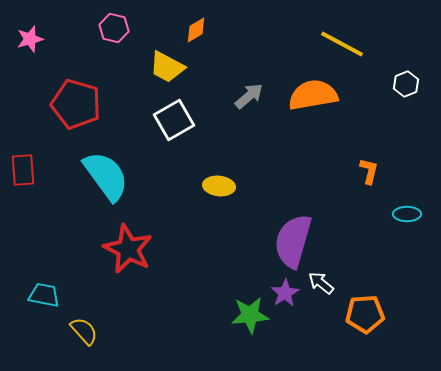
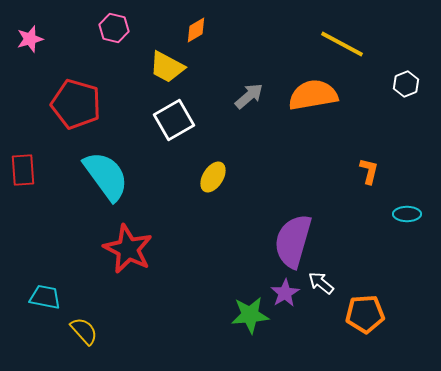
yellow ellipse: moved 6 px left, 9 px up; rotated 64 degrees counterclockwise
cyan trapezoid: moved 1 px right, 2 px down
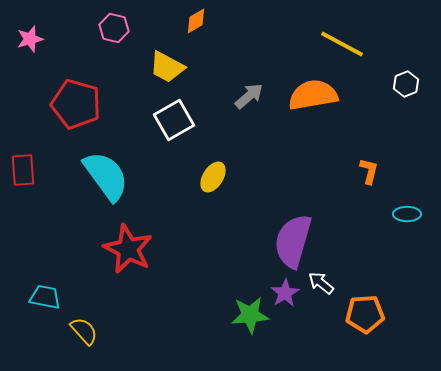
orange diamond: moved 9 px up
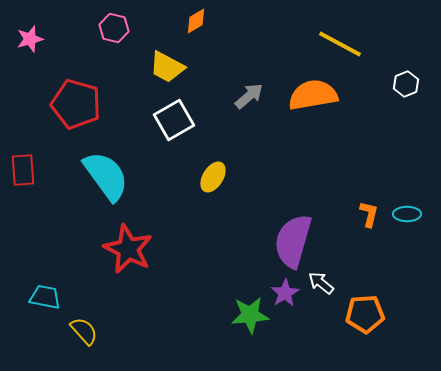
yellow line: moved 2 px left
orange L-shape: moved 43 px down
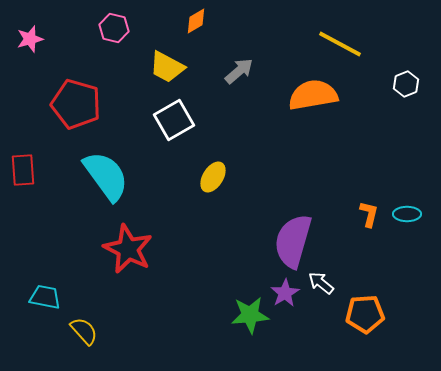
gray arrow: moved 10 px left, 25 px up
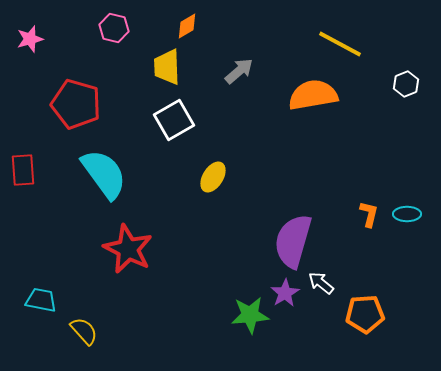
orange diamond: moved 9 px left, 5 px down
yellow trapezoid: rotated 60 degrees clockwise
cyan semicircle: moved 2 px left, 2 px up
cyan trapezoid: moved 4 px left, 3 px down
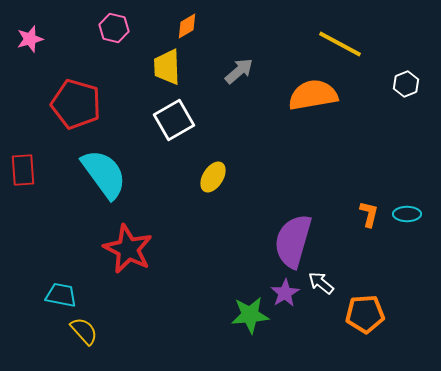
cyan trapezoid: moved 20 px right, 5 px up
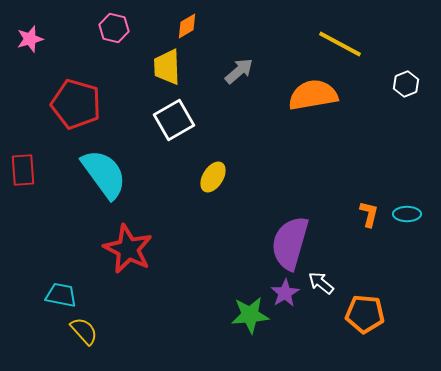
purple semicircle: moved 3 px left, 2 px down
orange pentagon: rotated 9 degrees clockwise
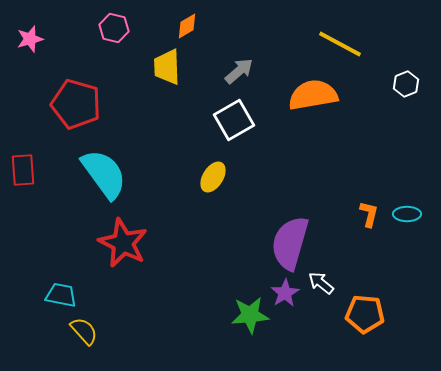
white square: moved 60 px right
red star: moved 5 px left, 6 px up
